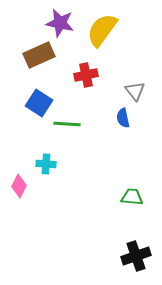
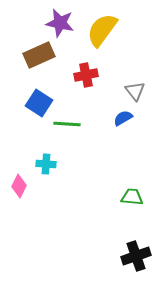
blue semicircle: rotated 72 degrees clockwise
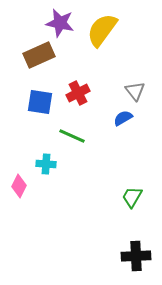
red cross: moved 8 px left, 18 px down; rotated 15 degrees counterclockwise
blue square: moved 1 px right, 1 px up; rotated 24 degrees counterclockwise
green line: moved 5 px right, 12 px down; rotated 20 degrees clockwise
green trapezoid: rotated 65 degrees counterclockwise
black cross: rotated 16 degrees clockwise
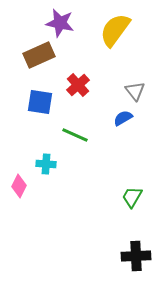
yellow semicircle: moved 13 px right
red cross: moved 8 px up; rotated 15 degrees counterclockwise
green line: moved 3 px right, 1 px up
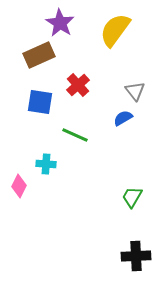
purple star: rotated 20 degrees clockwise
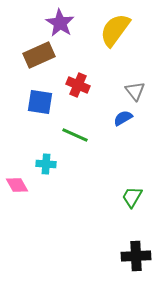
red cross: rotated 25 degrees counterclockwise
pink diamond: moved 2 px left, 1 px up; rotated 55 degrees counterclockwise
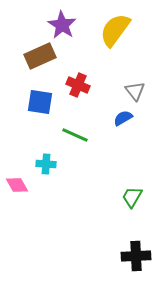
purple star: moved 2 px right, 2 px down
brown rectangle: moved 1 px right, 1 px down
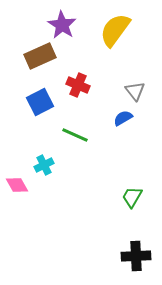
blue square: rotated 36 degrees counterclockwise
cyan cross: moved 2 px left, 1 px down; rotated 30 degrees counterclockwise
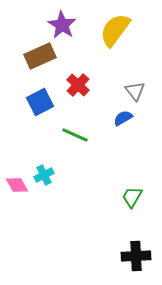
red cross: rotated 20 degrees clockwise
cyan cross: moved 10 px down
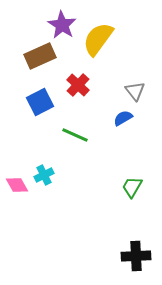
yellow semicircle: moved 17 px left, 9 px down
green trapezoid: moved 10 px up
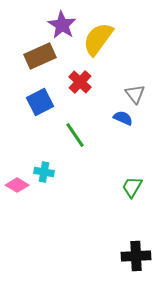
red cross: moved 2 px right, 3 px up
gray triangle: moved 3 px down
blue semicircle: rotated 54 degrees clockwise
green line: rotated 32 degrees clockwise
cyan cross: moved 3 px up; rotated 36 degrees clockwise
pink diamond: rotated 30 degrees counterclockwise
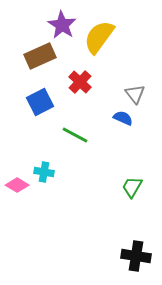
yellow semicircle: moved 1 px right, 2 px up
green line: rotated 28 degrees counterclockwise
black cross: rotated 12 degrees clockwise
